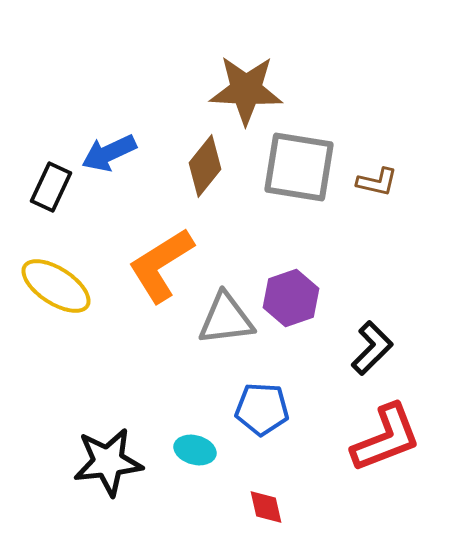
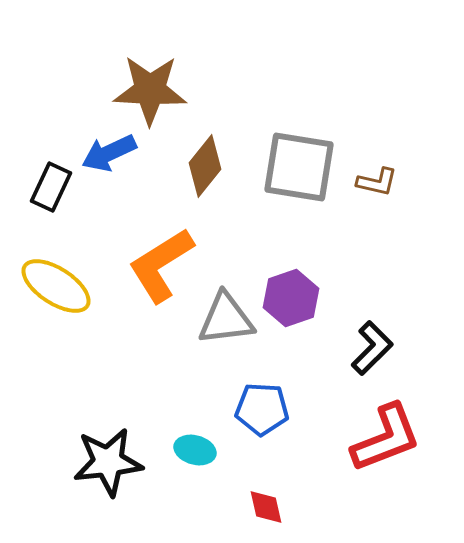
brown star: moved 96 px left
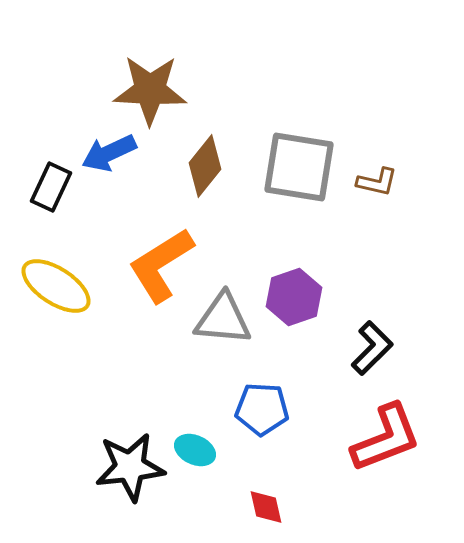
purple hexagon: moved 3 px right, 1 px up
gray triangle: moved 3 px left; rotated 12 degrees clockwise
cyan ellipse: rotated 9 degrees clockwise
black star: moved 22 px right, 5 px down
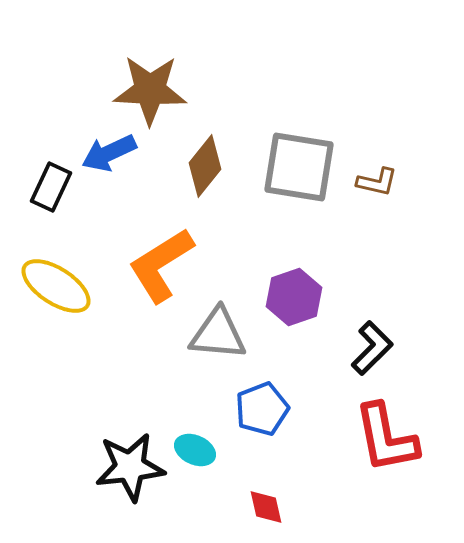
gray triangle: moved 5 px left, 15 px down
blue pentagon: rotated 24 degrees counterclockwise
red L-shape: rotated 100 degrees clockwise
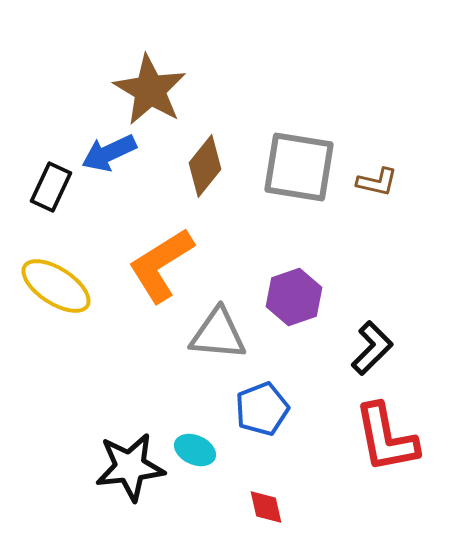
brown star: rotated 28 degrees clockwise
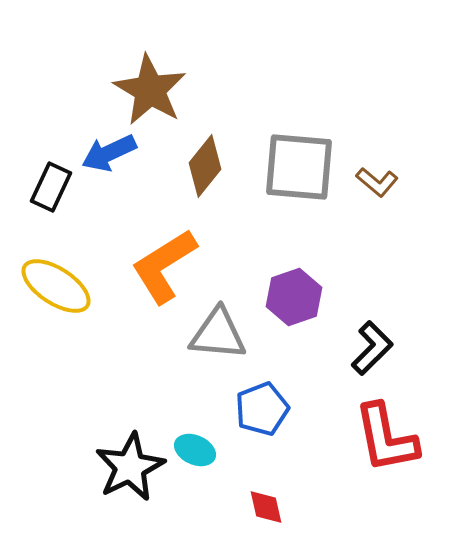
gray square: rotated 4 degrees counterclockwise
brown L-shape: rotated 27 degrees clockwise
orange L-shape: moved 3 px right, 1 px down
black star: rotated 20 degrees counterclockwise
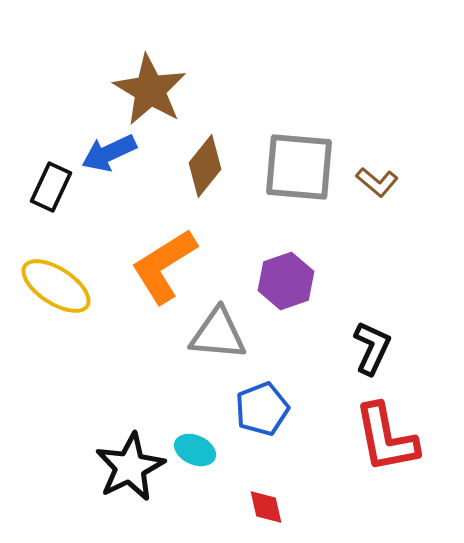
purple hexagon: moved 8 px left, 16 px up
black L-shape: rotated 20 degrees counterclockwise
